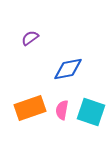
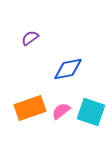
pink semicircle: moved 1 px left, 1 px down; rotated 42 degrees clockwise
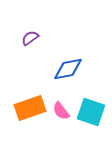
pink semicircle: rotated 90 degrees counterclockwise
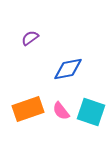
orange rectangle: moved 2 px left, 1 px down
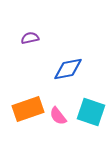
purple semicircle: rotated 24 degrees clockwise
pink semicircle: moved 3 px left, 5 px down
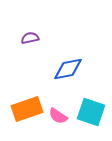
orange rectangle: moved 1 px left
pink semicircle: rotated 18 degrees counterclockwise
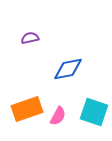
cyan square: moved 3 px right
pink semicircle: rotated 96 degrees counterclockwise
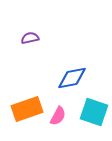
blue diamond: moved 4 px right, 9 px down
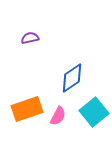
blue diamond: rotated 24 degrees counterclockwise
cyan square: rotated 32 degrees clockwise
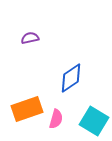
blue diamond: moved 1 px left
cyan square: moved 9 px down; rotated 20 degrees counterclockwise
pink semicircle: moved 2 px left, 3 px down; rotated 12 degrees counterclockwise
